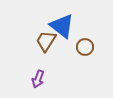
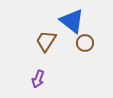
blue triangle: moved 10 px right, 5 px up
brown circle: moved 4 px up
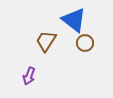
blue triangle: moved 2 px right, 1 px up
purple arrow: moved 9 px left, 3 px up
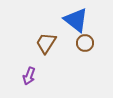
blue triangle: moved 2 px right
brown trapezoid: moved 2 px down
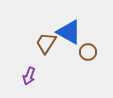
blue triangle: moved 7 px left, 12 px down; rotated 8 degrees counterclockwise
brown circle: moved 3 px right, 9 px down
